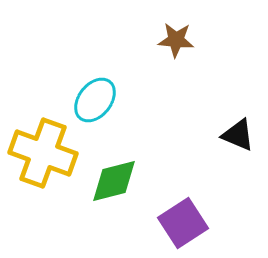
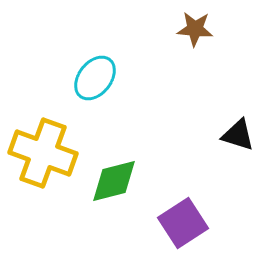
brown star: moved 19 px right, 11 px up
cyan ellipse: moved 22 px up
black triangle: rotated 6 degrees counterclockwise
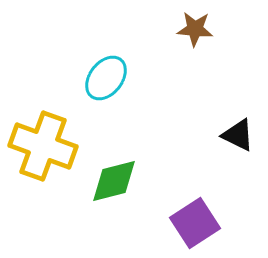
cyan ellipse: moved 11 px right
black triangle: rotated 9 degrees clockwise
yellow cross: moved 7 px up
purple square: moved 12 px right
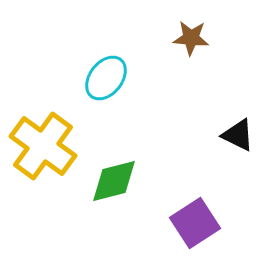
brown star: moved 4 px left, 9 px down
yellow cross: rotated 16 degrees clockwise
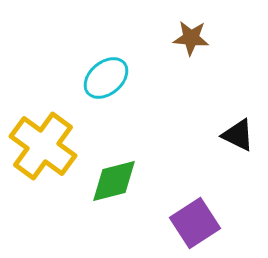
cyan ellipse: rotated 12 degrees clockwise
